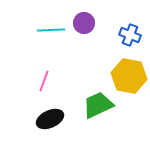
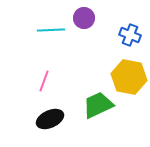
purple circle: moved 5 px up
yellow hexagon: moved 1 px down
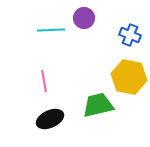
pink line: rotated 30 degrees counterclockwise
green trapezoid: rotated 12 degrees clockwise
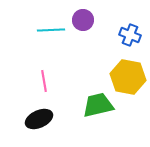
purple circle: moved 1 px left, 2 px down
yellow hexagon: moved 1 px left
black ellipse: moved 11 px left
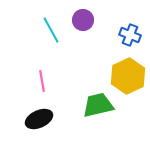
cyan line: rotated 64 degrees clockwise
yellow hexagon: moved 1 px up; rotated 24 degrees clockwise
pink line: moved 2 px left
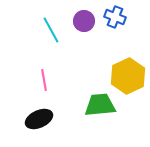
purple circle: moved 1 px right, 1 px down
blue cross: moved 15 px left, 18 px up
pink line: moved 2 px right, 1 px up
green trapezoid: moved 2 px right; rotated 8 degrees clockwise
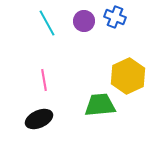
cyan line: moved 4 px left, 7 px up
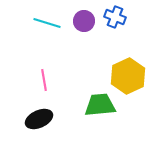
cyan line: rotated 44 degrees counterclockwise
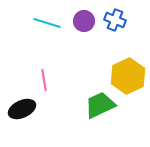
blue cross: moved 3 px down
green trapezoid: rotated 20 degrees counterclockwise
black ellipse: moved 17 px left, 10 px up
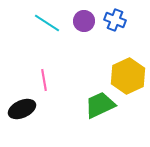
cyan line: rotated 16 degrees clockwise
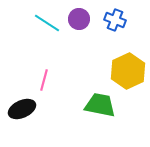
purple circle: moved 5 px left, 2 px up
yellow hexagon: moved 5 px up
pink line: rotated 25 degrees clockwise
green trapezoid: rotated 36 degrees clockwise
